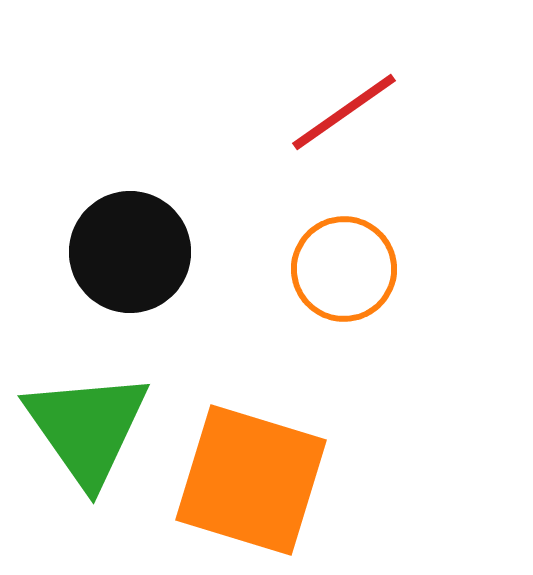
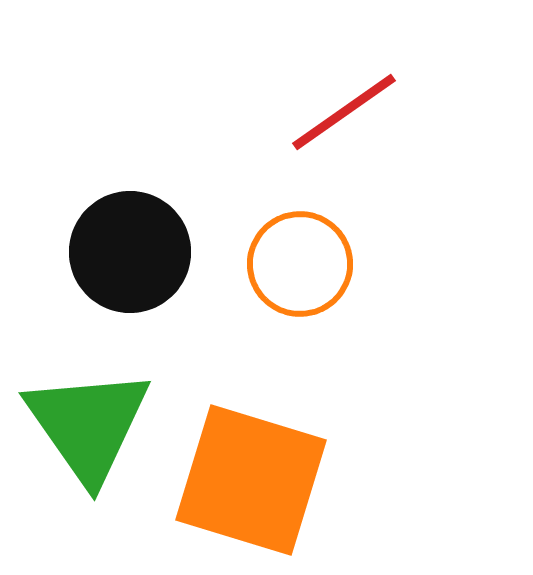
orange circle: moved 44 px left, 5 px up
green triangle: moved 1 px right, 3 px up
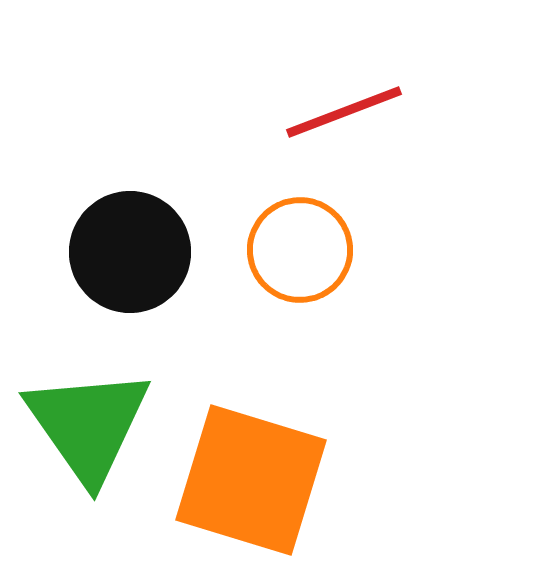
red line: rotated 14 degrees clockwise
orange circle: moved 14 px up
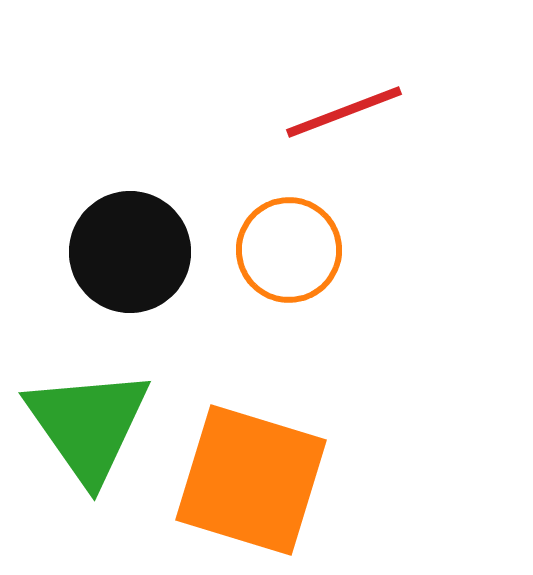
orange circle: moved 11 px left
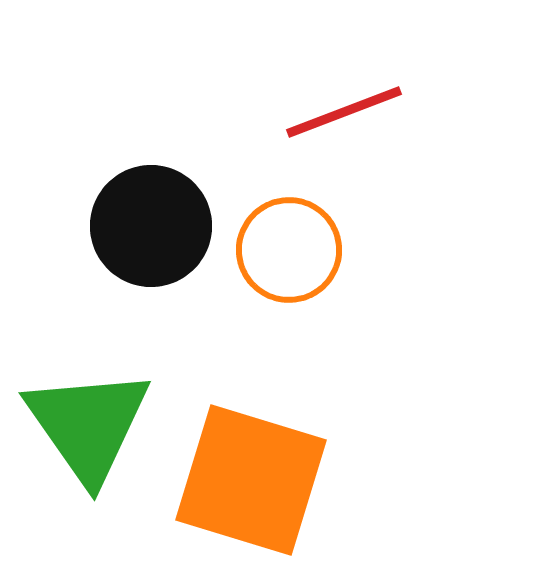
black circle: moved 21 px right, 26 px up
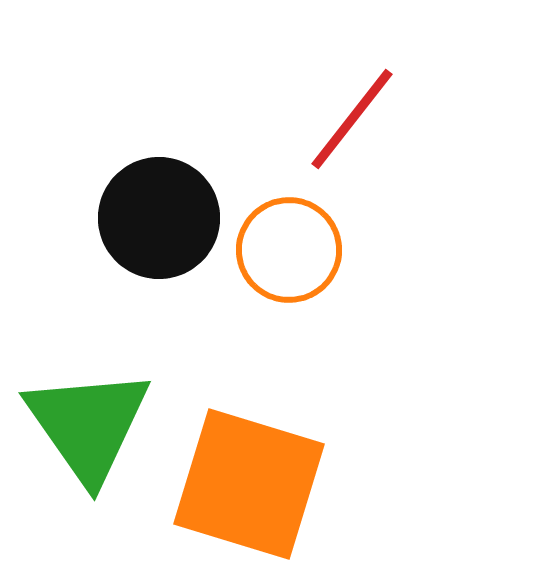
red line: moved 8 px right, 7 px down; rotated 31 degrees counterclockwise
black circle: moved 8 px right, 8 px up
orange square: moved 2 px left, 4 px down
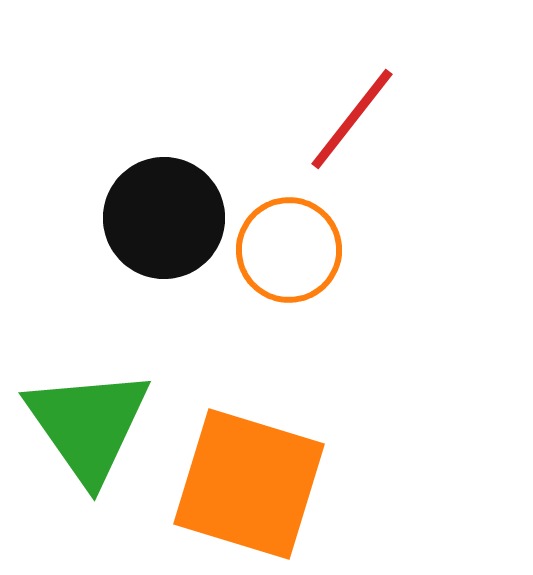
black circle: moved 5 px right
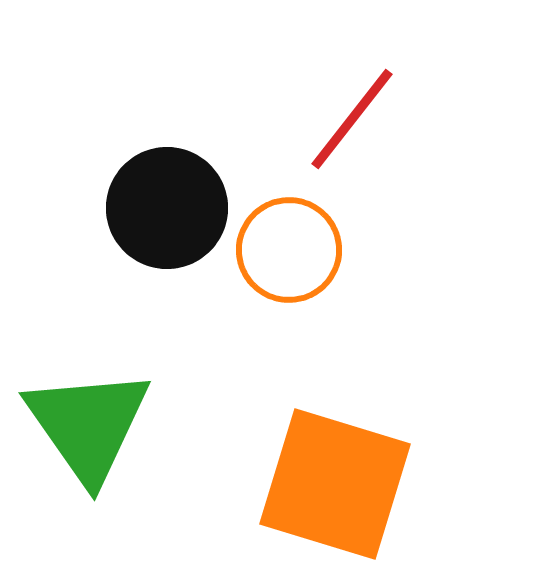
black circle: moved 3 px right, 10 px up
orange square: moved 86 px right
